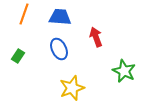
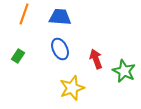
red arrow: moved 22 px down
blue ellipse: moved 1 px right
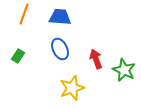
green star: moved 1 px up
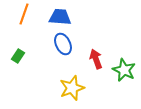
blue ellipse: moved 3 px right, 5 px up
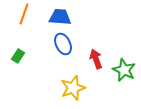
yellow star: moved 1 px right
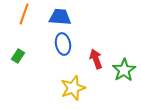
blue ellipse: rotated 15 degrees clockwise
green star: rotated 15 degrees clockwise
